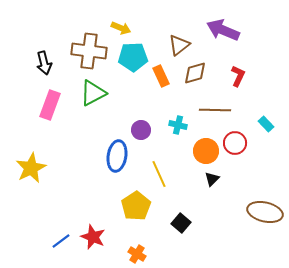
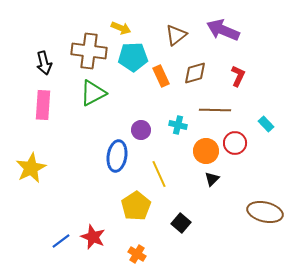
brown triangle: moved 3 px left, 10 px up
pink rectangle: moved 7 px left; rotated 16 degrees counterclockwise
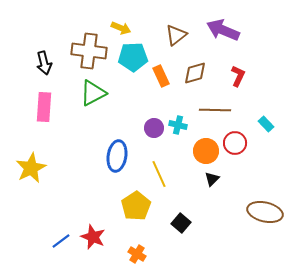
pink rectangle: moved 1 px right, 2 px down
purple circle: moved 13 px right, 2 px up
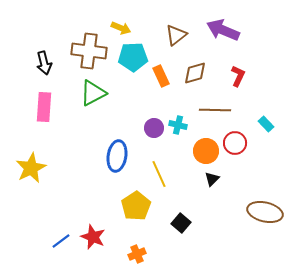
orange cross: rotated 36 degrees clockwise
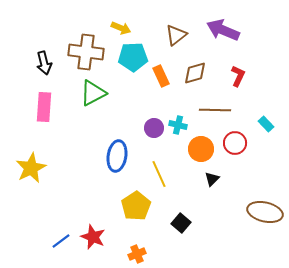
brown cross: moved 3 px left, 1 px down
orange circle: moved 5 px left, 2 px up
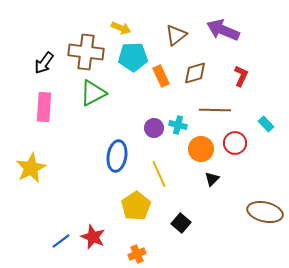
black arrow: rotated 50 degrees clockwise
red L-shape: moved 3 px right
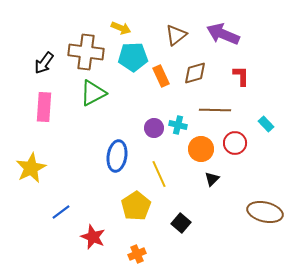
purple arrow: moved 4 px down
red L-shape: rotated 25 degrees counterclockwise
blue line: moved 29 px up
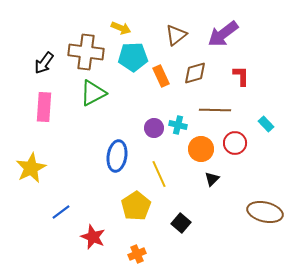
purple arrow: rotated 60 degrees counterclockwise
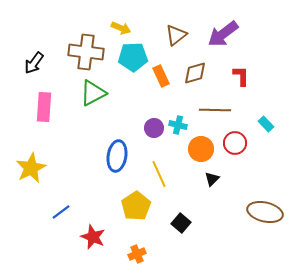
black arrow: moved 10 px left
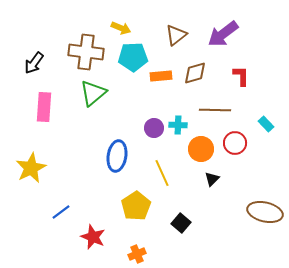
orange rectangle: rotated 70 degrees counterclockwise
green triangle: rotated 12 degrees counterclockwise
cyan cross: rotated 12 degrees counterclockwise
yellow line: moved 3 px right, 1 px up
